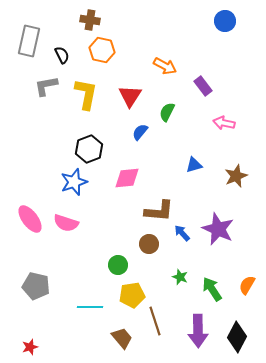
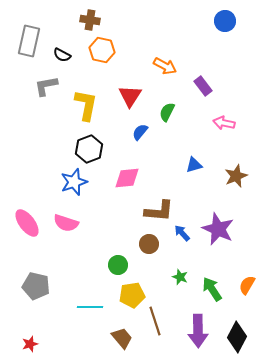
black semicircle: rotated 144 degrees clockwise
yellow L-shape: moved 11 px down
pink ellipse: moved 3 px left, 4 px down
red star: moved 3 px up
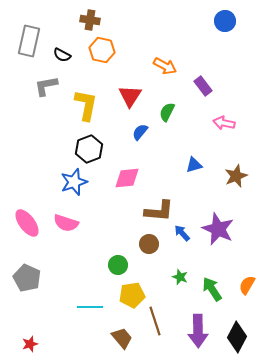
gray pentagon: moved 9 px left, 8 px up; rotated 12 degrees clockwise
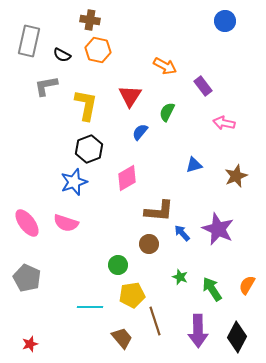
orange hexagon: moved 4 px left
pink diamond: rotated 24 degrees counterclockwise
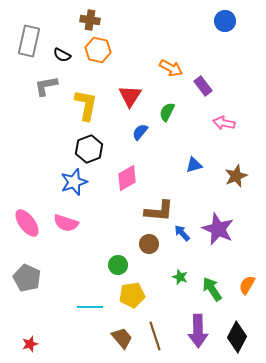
orange arrow: moved 6 px right, 2 px down
brown line: moved 15 px down
